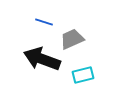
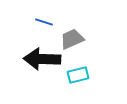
black arrow: rotated 18 degrees counterclockwise
cyan rectangle: moved 5 px left
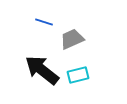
black arrow: moved 11 px down; rotated 36 degrees clockwise
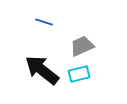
gray trapezoid: moved 10 px right, 7 px down
cyan rectangle: moved 1 px right, 1 px up
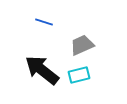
gray trapezoid: moved 1 px up
cyan rectangle: moved 1 px down
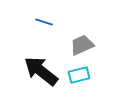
black arrow: moved 1 px left, 1 px down
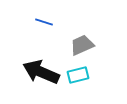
black arrow: moved 1 px down; rotated 15 degrees counterclockwise
cyan rectangle: moved 1 px left
